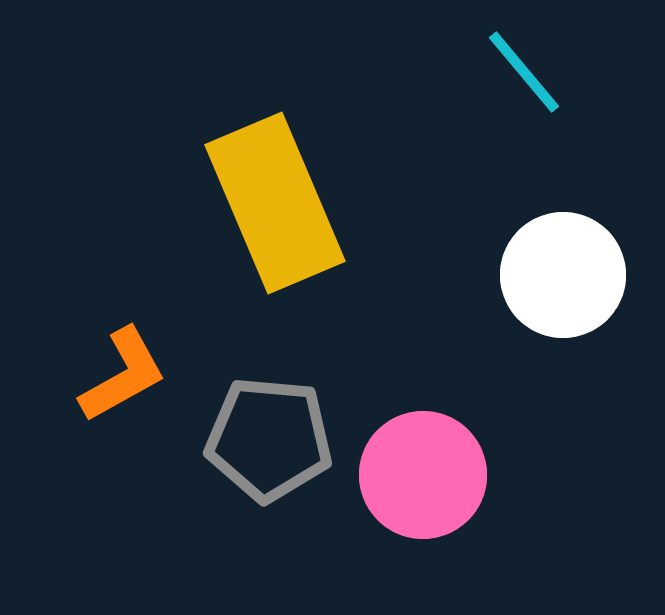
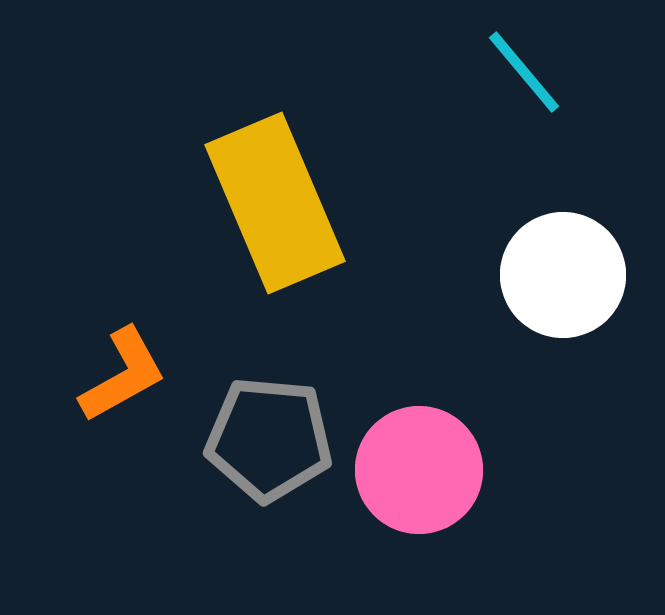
pink circle: moved 4 px left, 5 px up
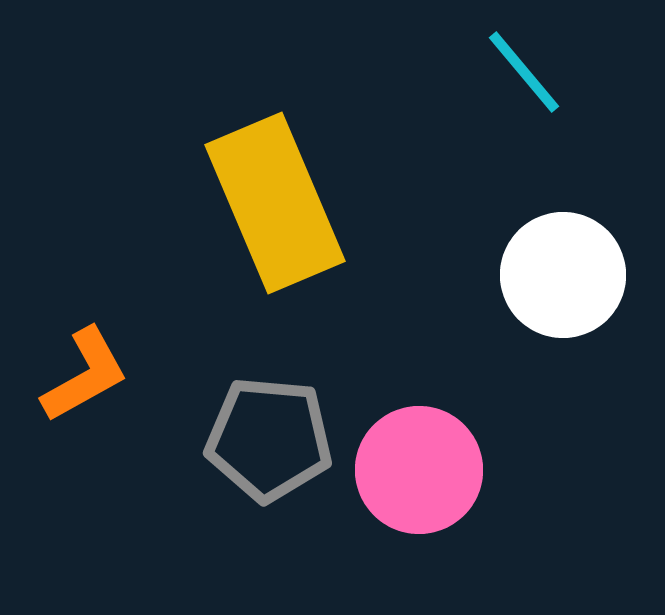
orange L-shape: moved 38 px left
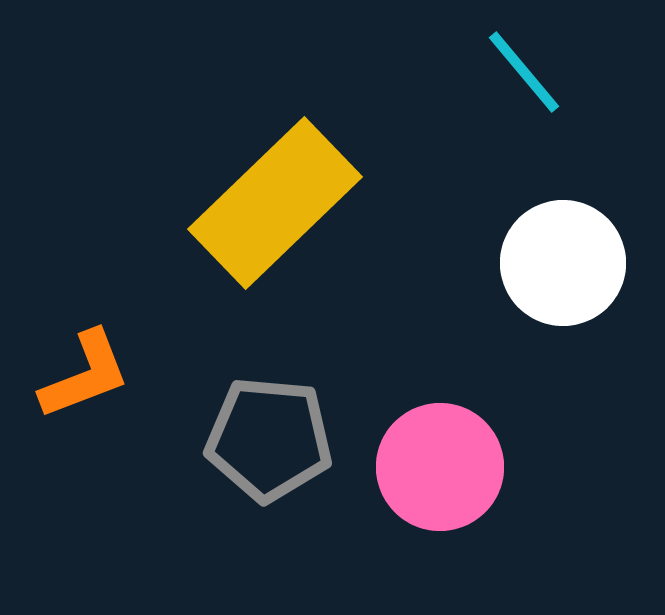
yellow rectangle: rotated 69 degrees clockwise
white circle: moved 12 px up
orange L-shape: rotated 8 degrees clockwise
pink circle: moved 21 px right, 3 px up
